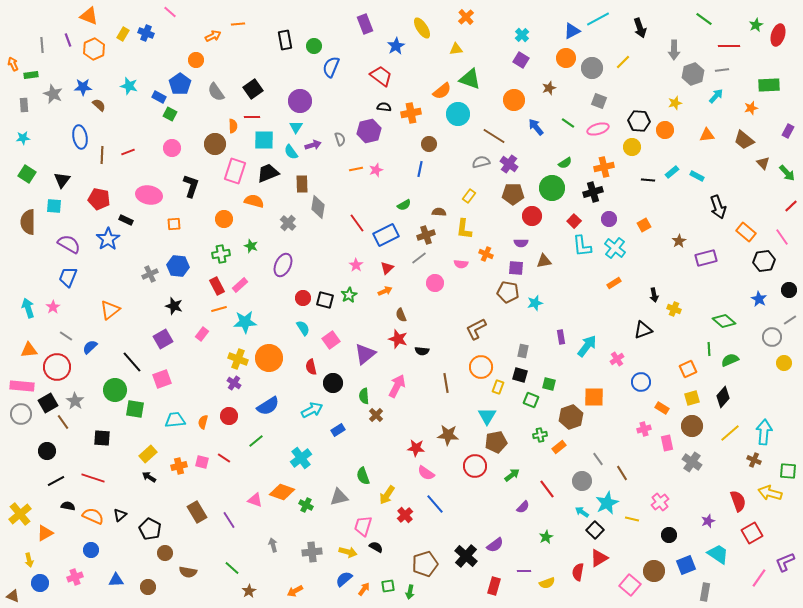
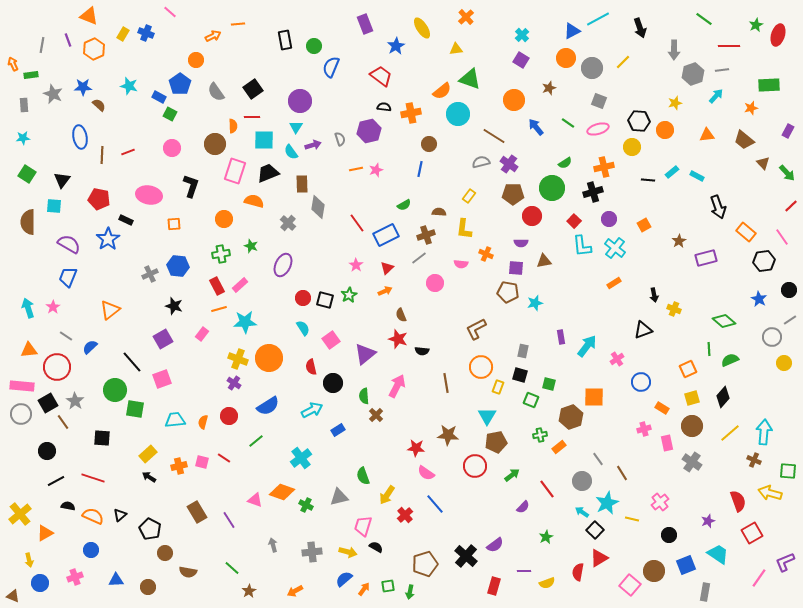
gray line at (42, 45): rotated 14 degrees clockwise
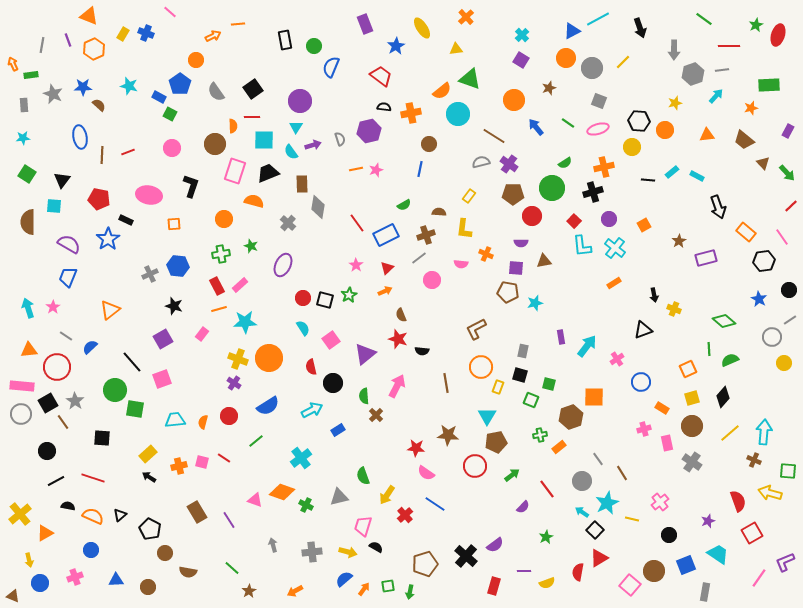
pink circle at (435, 283): moved 3 px left, 3 px up
blue line at (435, 504): rotated 15 degrees counterclockwise
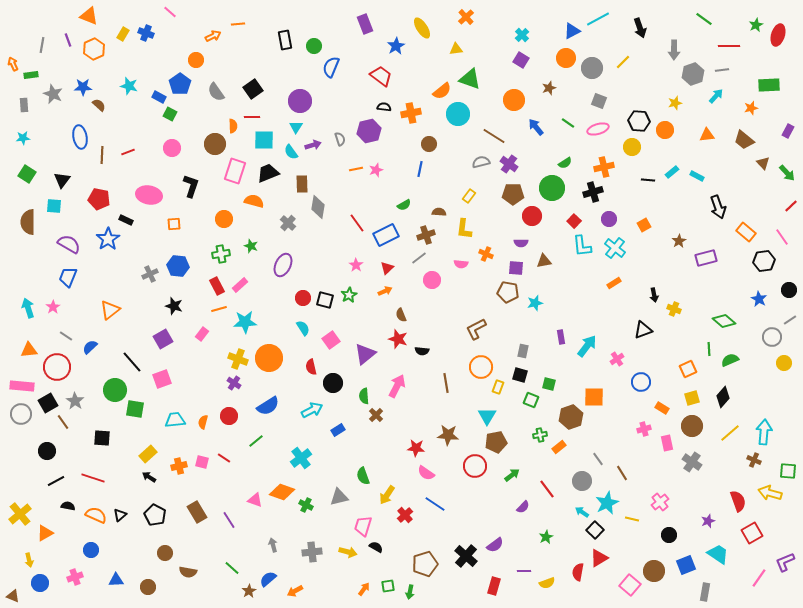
orange semicircle at (93, 516): moved 3 px right, 1 px up
black pentagon at (150, 529): moved 5 px right, 14 px up
blue semicircle at (344, 579): moved 76 px left
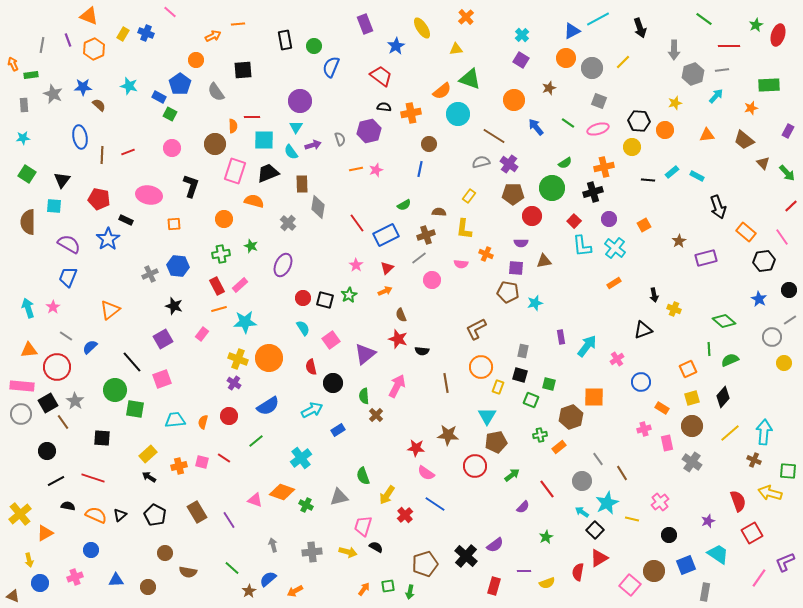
black square at (253, 89): moved 10 px left, 19 px up; rotated 30 degrees clockwise
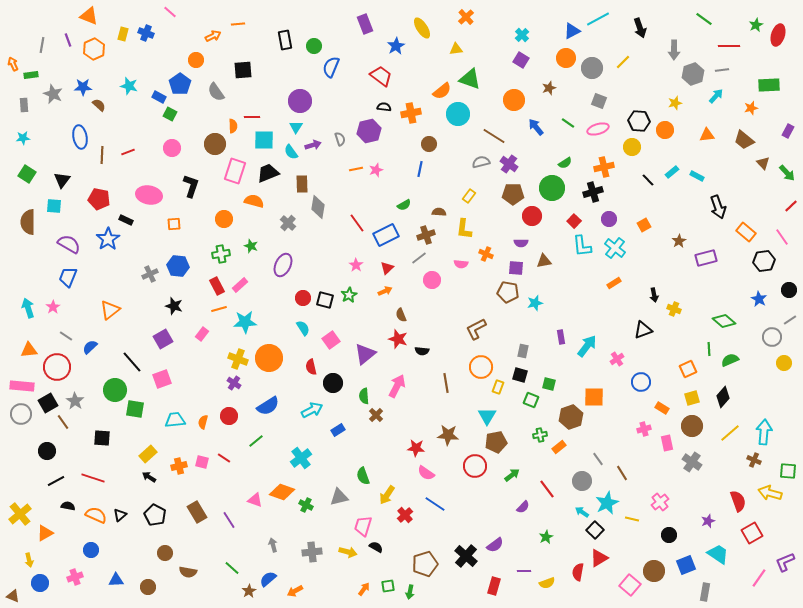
yellow rectangle at (123, 34): rotated 16 degrees counterclockwise
black line at (648, 180): rotated 40 degrees clockwise
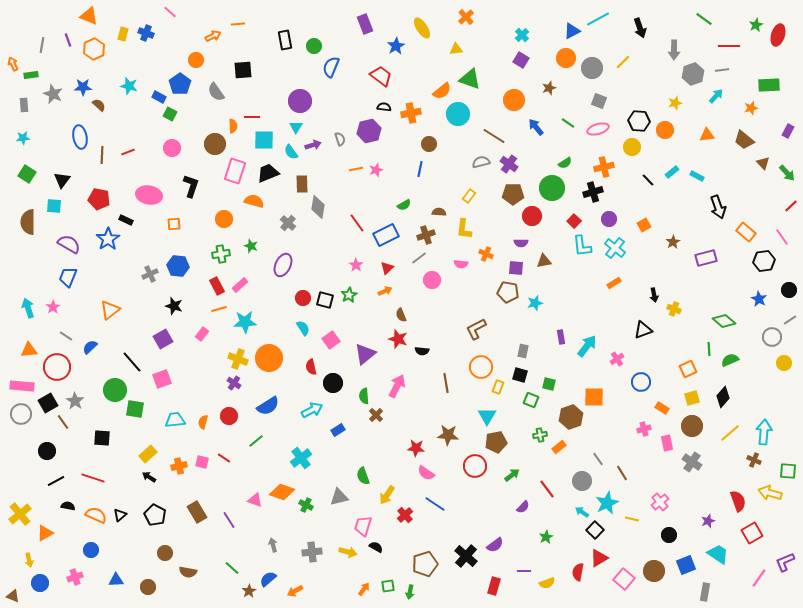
brown star at (679, 241): moved 6 px left, 1 px down
pink square at (630, 585): moved 6 px left, 6 px up
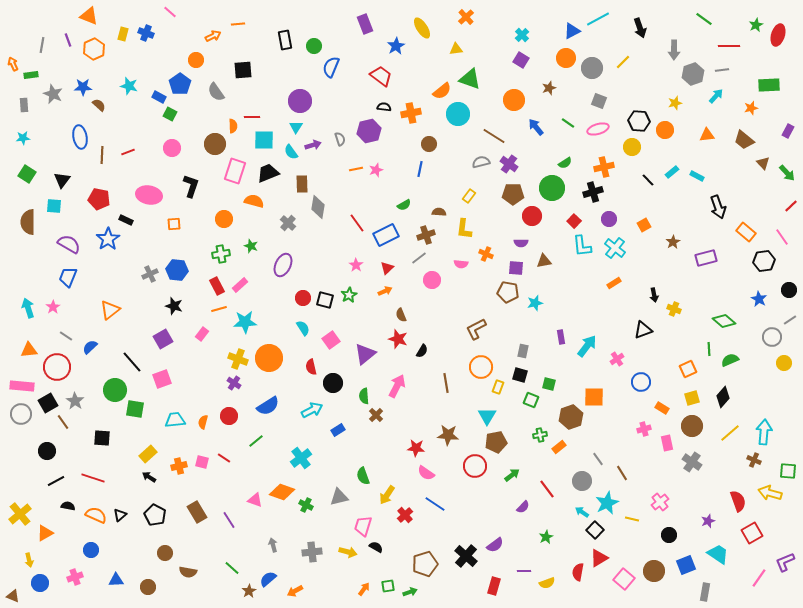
blue hexagon at (178, 266): moved 1 px left, 4 px down
black semicircle at (422, 351): rotated 64 degrees counterclockwise
green arrow at (410, 592): rotated 120 degrees counterclockwise
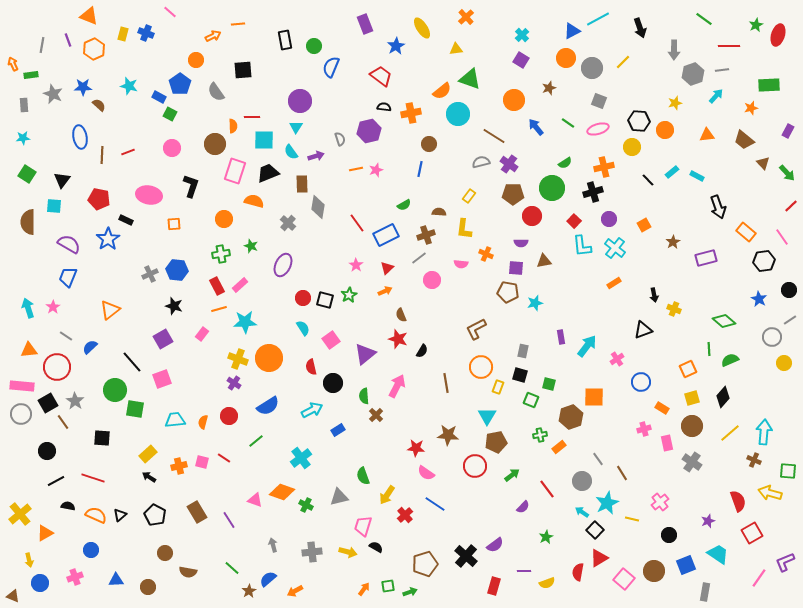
purple arrow at (313, 145): moved 3 px right, 11 px down
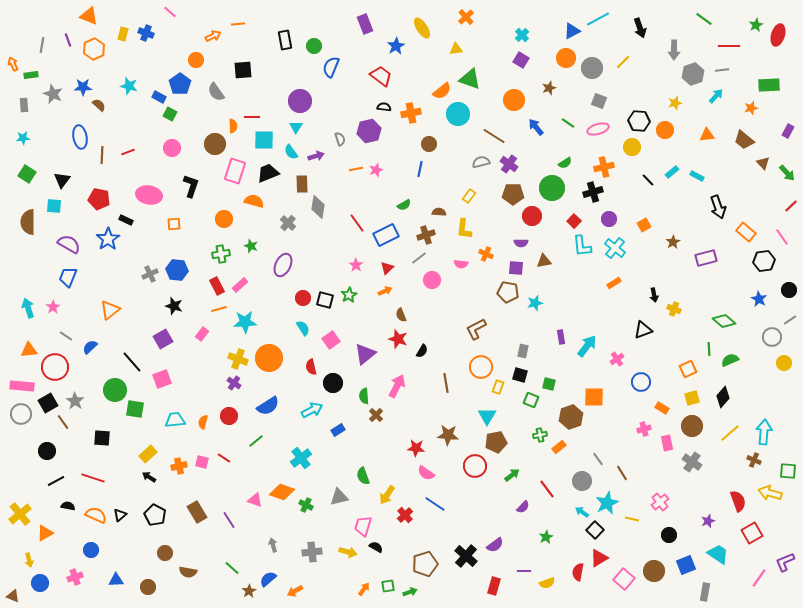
red circle at (57, 367): moved 2 px left
